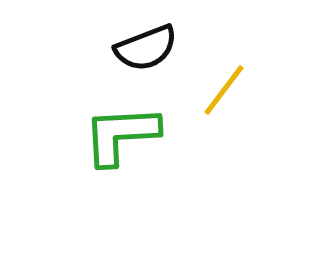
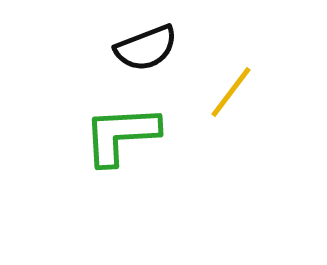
yellow line: moved 7 px right, 2 px down
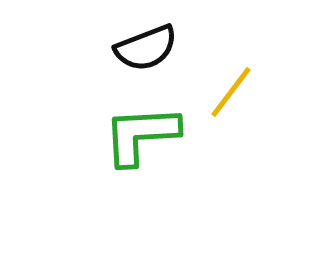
green L-shape: moved 20 px right
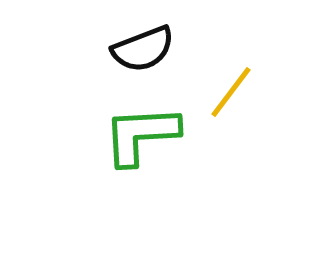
black semicircle: moved 3 px left, 1 px down
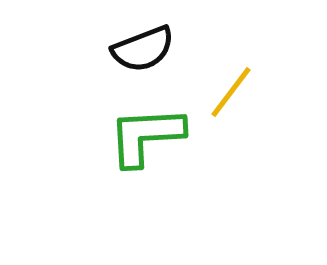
green L-shape: moved 5 px right, 1 px down
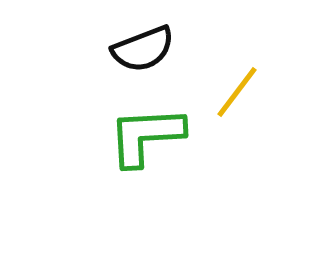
yellow line: moved 6 px right
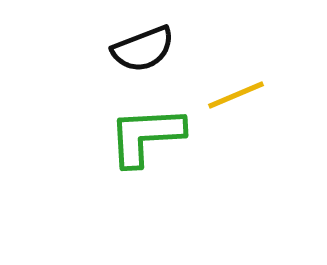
yellow line: moved 1 px left, 3 px down; rotated 30 degrees clockwise
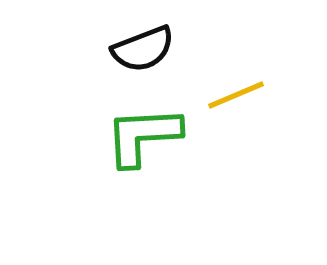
green L-shape: moved 3 px left
